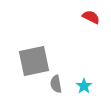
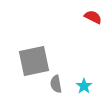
red semicircle: moved 2 px right
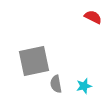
cyan star: rotated 21 degrees clockwise
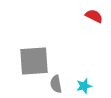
red semicircle: moved 1 px right, 1 px up
gray square: rotated 8 degrees clockwise
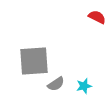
red semicircle: moved 3 px right, 1 px down
gray semicircle: rotated 114 degrees counterclockwise
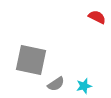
gray square: moved 3 px left, 1 px up; rotated 16 degrees clockwise
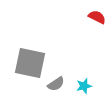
gray square: moved 1 px left, 3 px down
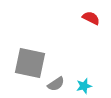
red semicircle: moved 6 px left, 1 px down
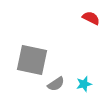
gray square: moved 2 px right, 3 px up
cyan star: moved 2 px up
